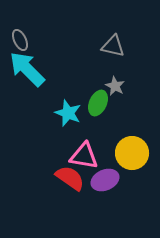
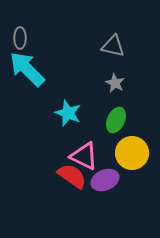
gray ellipse: moved 2 px up; rotated 25 degrees clockwise
gray star: moved 3 px up
green ellipse: moved 18 px right, 17 px down
pink triangle: rotated 16 degrees clockwise
red semicircle: moved 2 px right, 2 px up
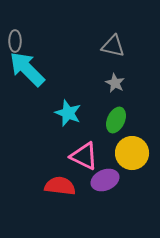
gray ellipse: moved 5 px left, 3 px down
red semicircle: moved 12 px left, 10 px down; rotated 28 degrees counterclockwise
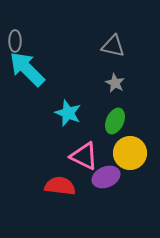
green ellipse: moved 1 px left, 1 px down
yellow circle: moved 2 px left
purple ellipse: moved 1 px right, 3 px up
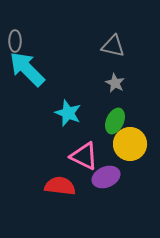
yellow circle: moved 9 px up
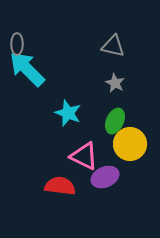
gray ellipse: moved 2 px right, 3 px down
purple ellipse: moved 1 px left
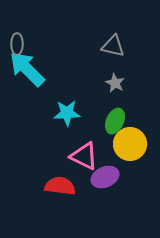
cyan star: moved 1 px left; rotated 24 degrees counterclockwise
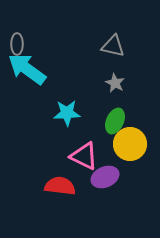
cyan arrow: rotated 9 degrees counterclockwise
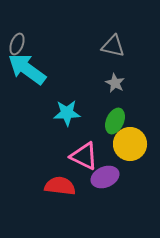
gray ellipse: rotated 20 degrees clockwise
